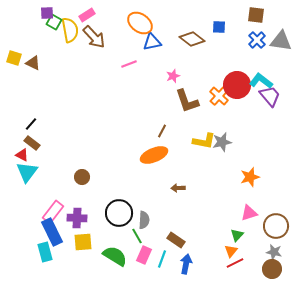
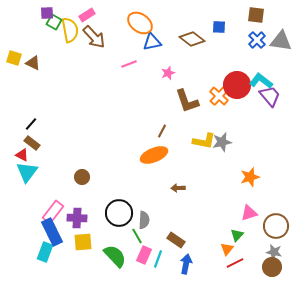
pink star at (173, 76): moved 5 px left, 3 px up
orange triangle at (231, 251): moved 4 px left, 2 px up
cyan rectangle at (45, 252): rotated 36 degrees clockwise
green semicircle at (115, 256): rotated 15 degrees clockwise
cyan line at (162, 259): moved 4 px left
brown circle at (272, 269): moved 2 px up
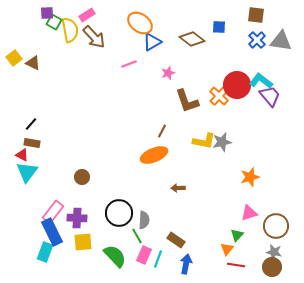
blue triangle at (152, 42): rotated 18 degrees counterclockwise
yellow square at (14, 58): rotated 35 degrees clockwise
brown rectangle at (32, 143): rotated 28 degrees counterclockwise
red line at (235, 263): moved 1 px right, 2 px down; rotated 36 degrees clockwise
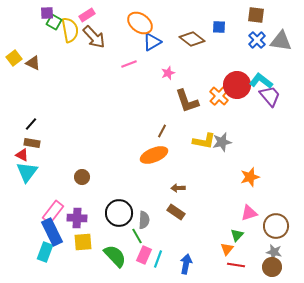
brown rectangle at (176, 240): moved 28 px up
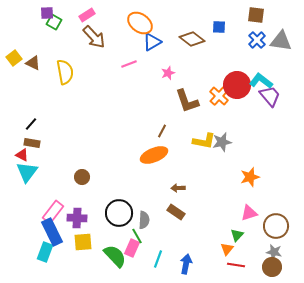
yellow semicircle at (70, 30): moved 5 px left, 42 px down
pink rectangle at (144, 255): moved 12 px left, 7 px up
